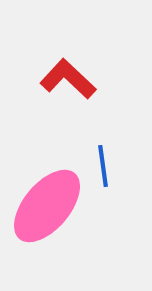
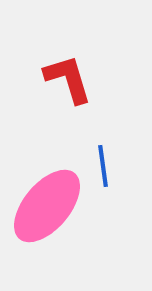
red L-shape: rotated 30 degrees clockwise
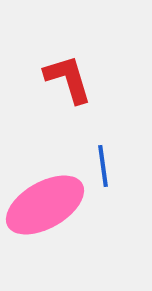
pink ellipse: moved 2 px left, 1 px up; rotated 20 degrees clockwise
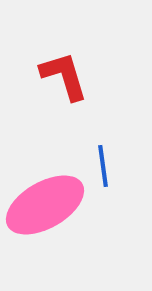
red L-shape: moved 4 px left, 3 px up
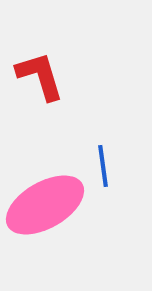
red L-shape: moved 24 px left
